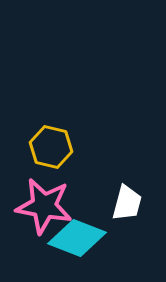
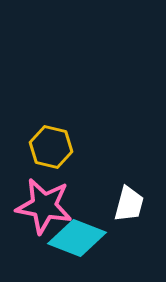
white trapezoid: moved 2 px right, 1 px down
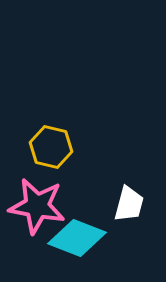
pink star: moved 7 px left
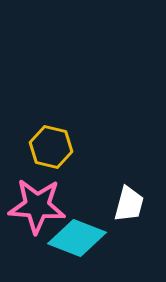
pink star: rotated 6 degrees counterclockwise
